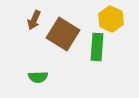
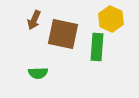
brown square: rotated 20 degrees counterclockwise
green semicircle: moved 4 px up
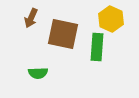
brown arrow: moved 3 px left, 2 px up
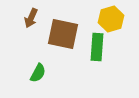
yellow hexagon: rotated 20 degrees clockwise
green semicircle: rotated 60 degrees counterclockwise
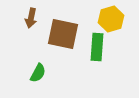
brown arrow: rotated 12 degrees counterclockwise
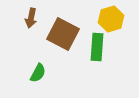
brown square: rotated 16 degrees clockwise
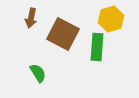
green semicircle: rotated 60 degrees counterclockwise
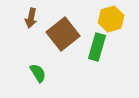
brown square: rotated 24 degrees clockwise
green rectangle: rotated 12 degrees clockwise
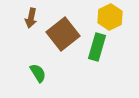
yellow hexagon: moved 1 px left, 2 px up; rotated 10 degrees counterclockwise
